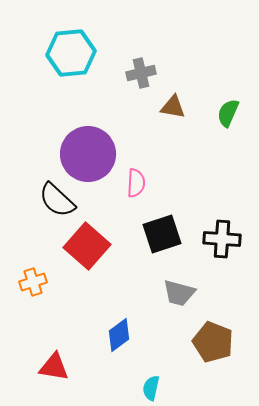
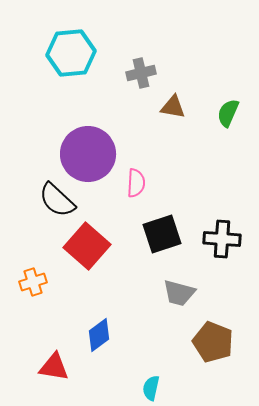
blue diamond: moved 20 px left
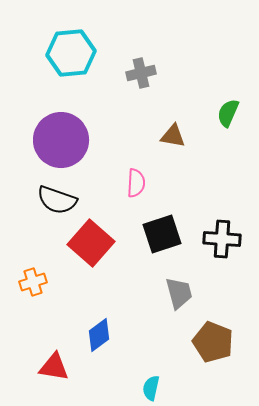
brown triangle: moved 29 px down
purple circle: moved 27 px left, 14 px up
black semicircle: rotated 24 degrees counterclockwise
red square: moved 4 px right, 3 px up
gray trapezoid: rotated 120 degrees counterclockwise
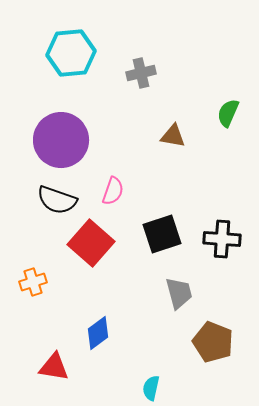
pink semicircle: moved 23 px left, 8 px down; rotated 16 degrees clockwise
blue diamond: moved 1 px left, 2 px up
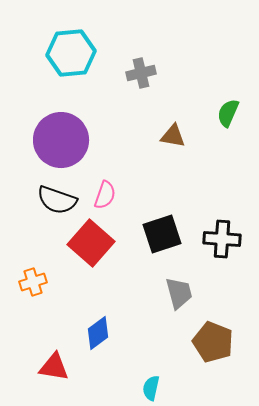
pink semicircle: moved 8 px left, 4 px down
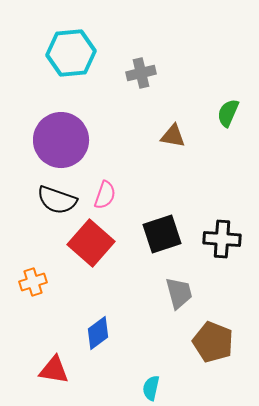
red triangle: moved 3 px down
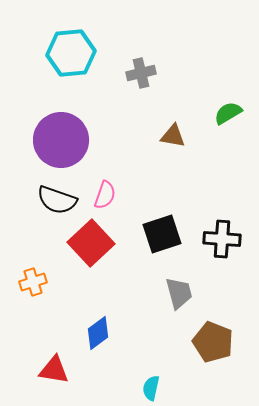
green semicircle: rotated 36 degrees clockwise
red square: rotated 6 degrees clockwise
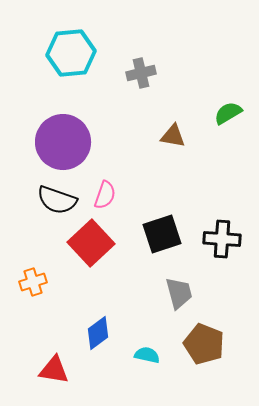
purple circle: moved 2 px right, 2 px down
brown pentagon: moved 9 px left, 2 px down
cyan semicircle: moved 4 px left, 33 px up; rotated 90 degrees clockwise
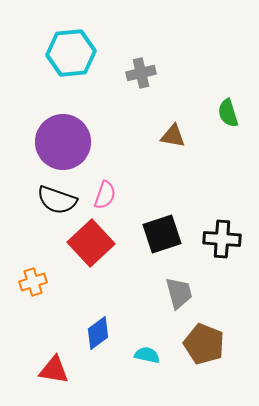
green semicircle: rotated 76 degrees counterclockwise
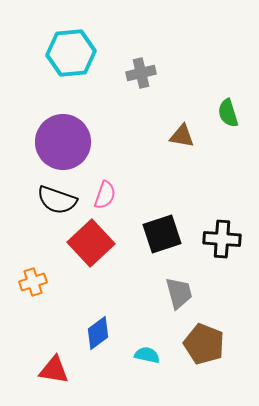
brown triangle: moved 9 px right
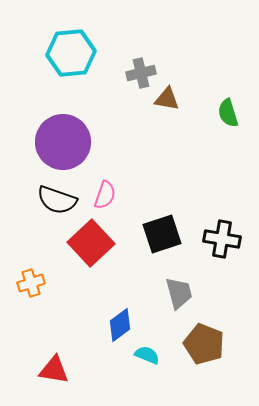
brown triangle: moved 15 px left, 37 px up
black cross: rotated 6 degrees clockwise
orange cross: moved 2 px left, 1 px down
blue diamond: moved 22 px right, 8 px up
cyan semicircle: rotated 10 degrees clockwise
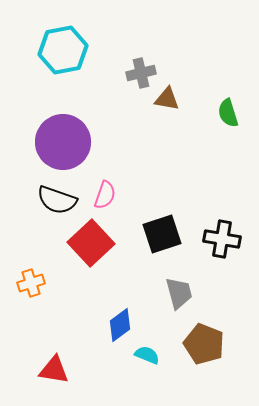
cyan hexagon: moved 8 px left, 3 px up; rotated 6 degrees counterclockwise
